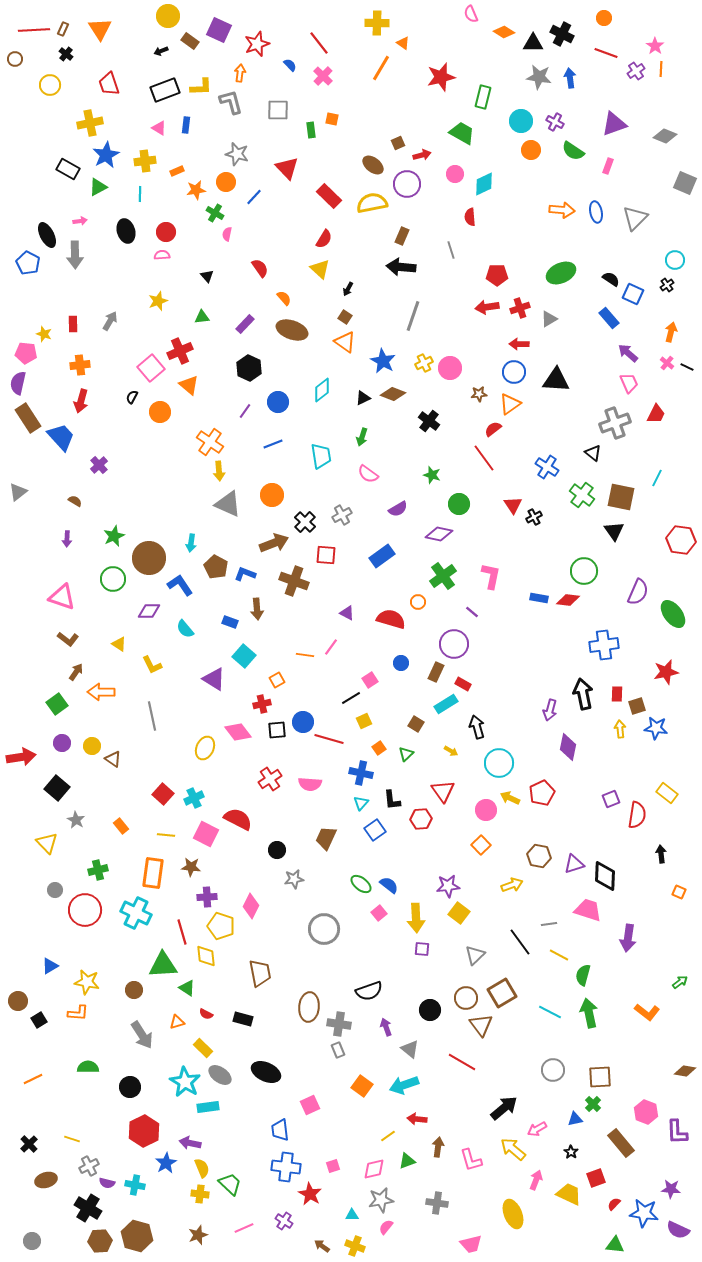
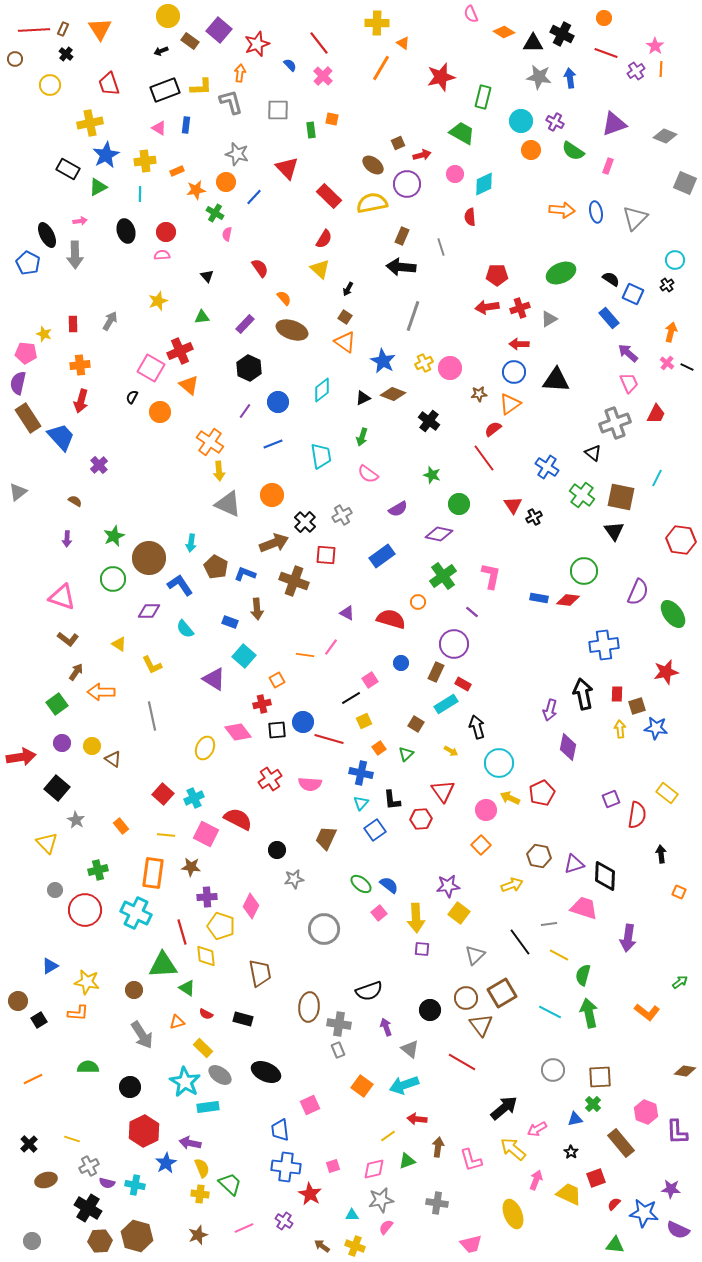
purple square at (219, 30): rotated 15 degrees clockwise
gray line at (451, 250): moved 10 px left, 3 px up
pink square at (151, 368): rotated 20 degrees counterclockwise
pink trapezoid at (588, 910): moved 4 px left, 2 px up
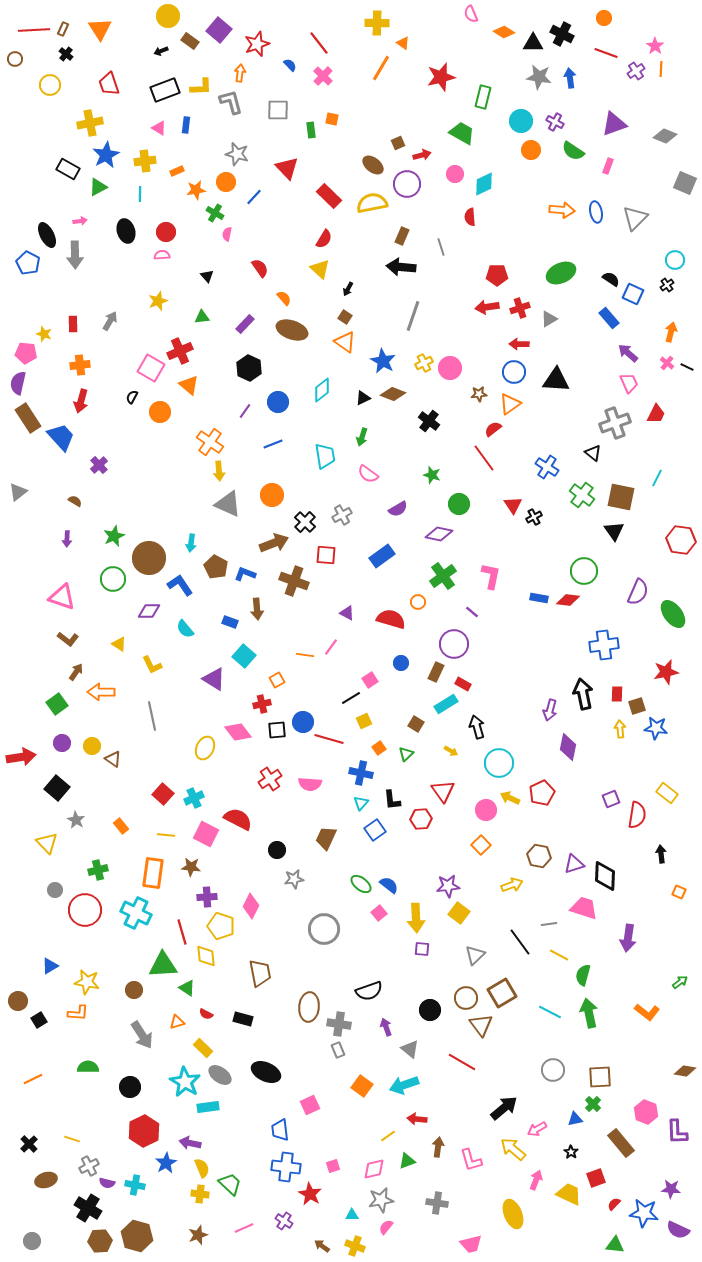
cyan trapezoid at (321, 456): moved 4 px right
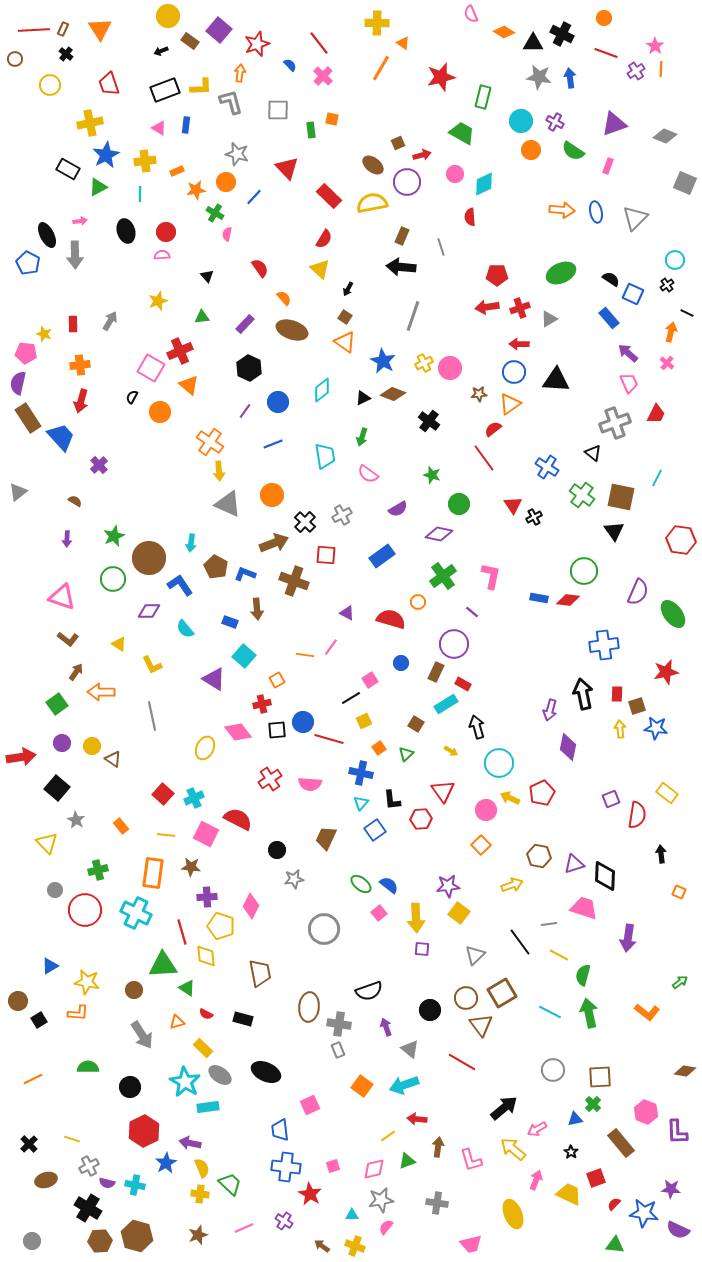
purple circle at (407, 184): moved 2 px up
black line at (687, 367): moved 54 px up
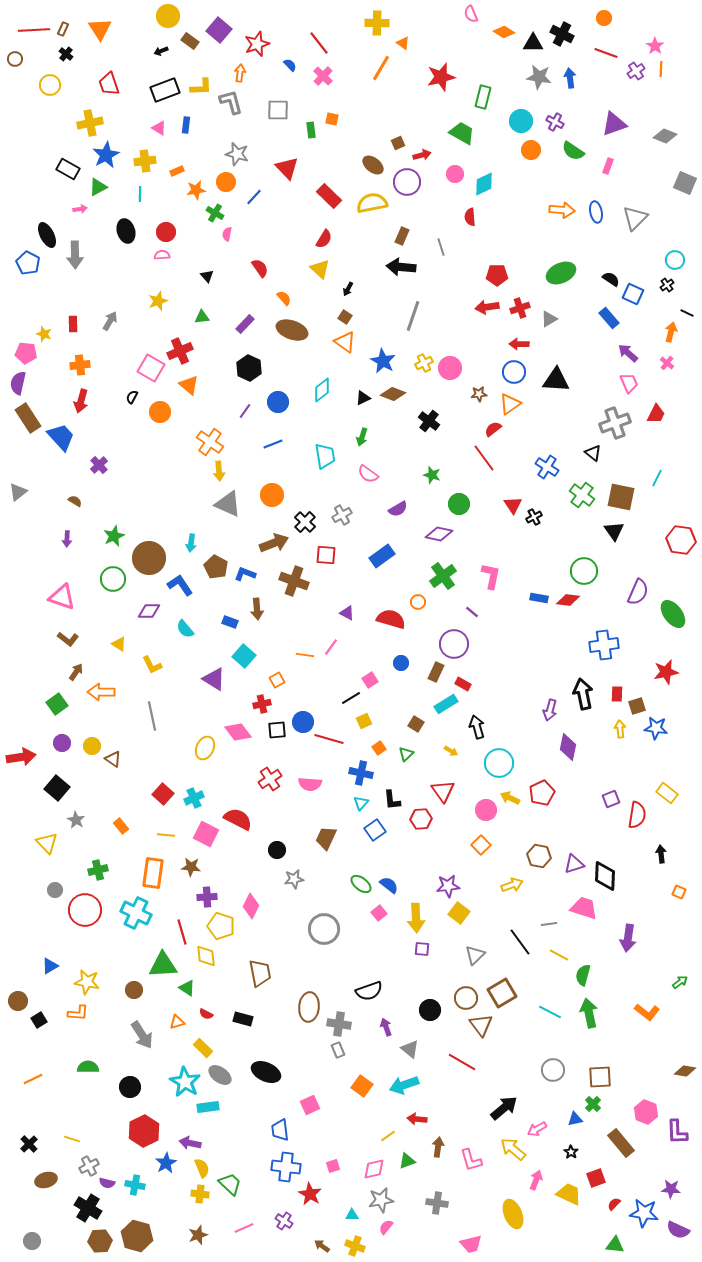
pink arrow at (80, 221): moved 12 px up
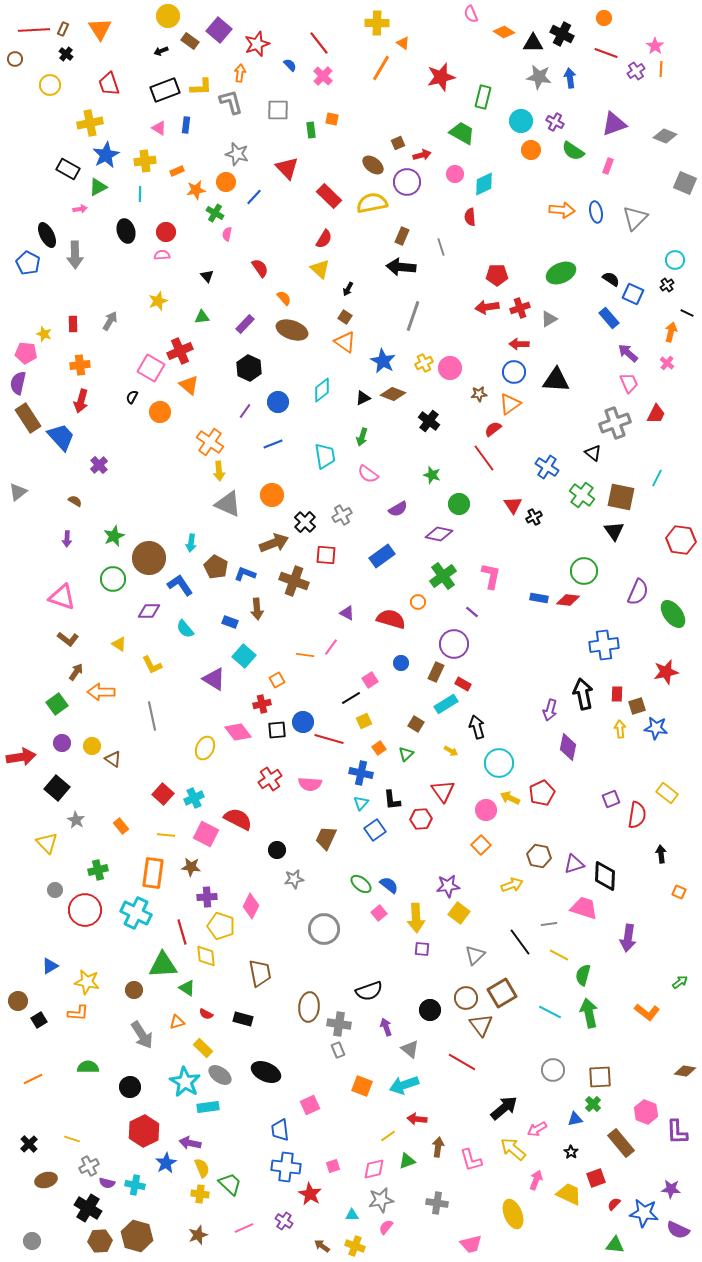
orange square at (362, 1086): rotated 15 degrees counterclockwise
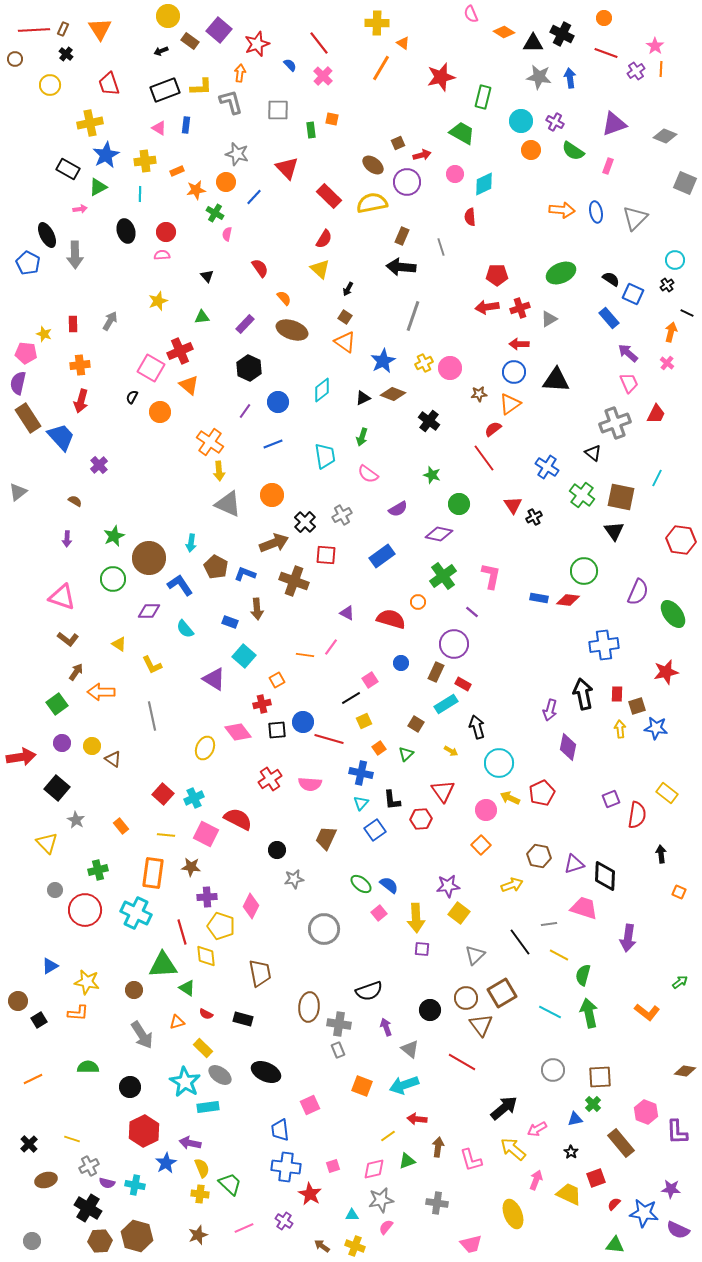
blue star at (383, 361): rotated 15 degrees clockwise
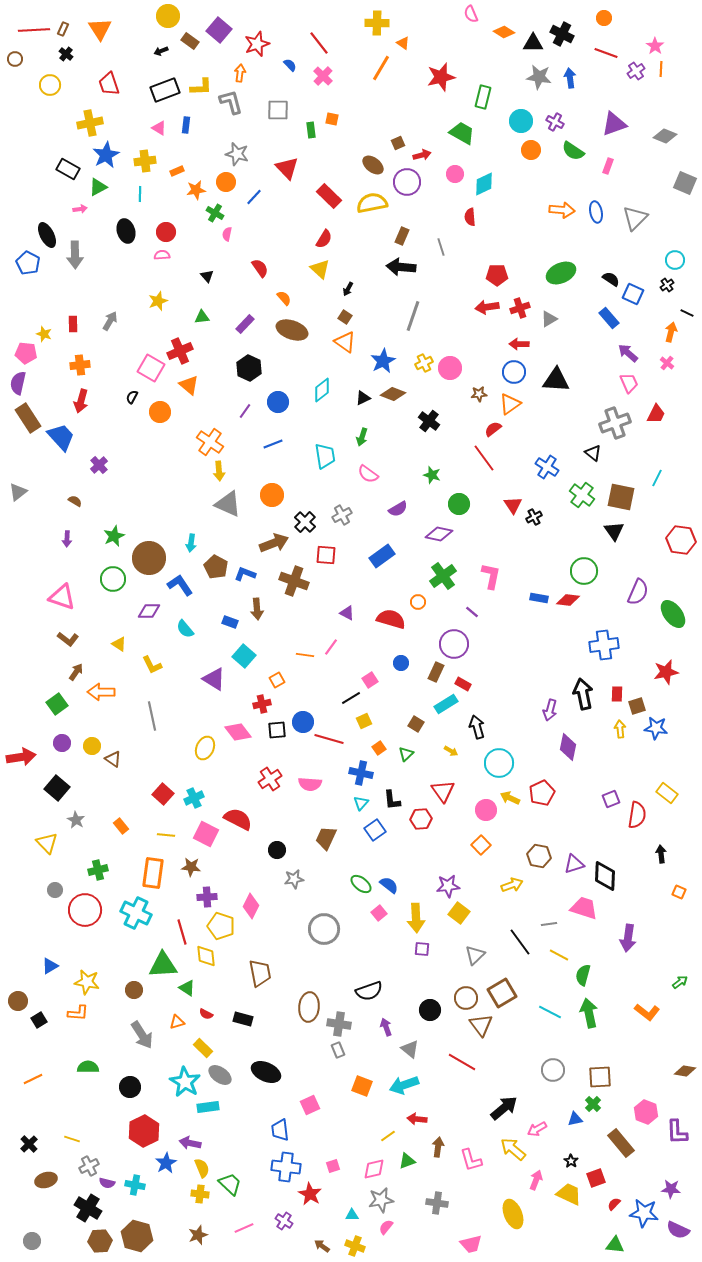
black star at (571, 1152): moved 9 px down
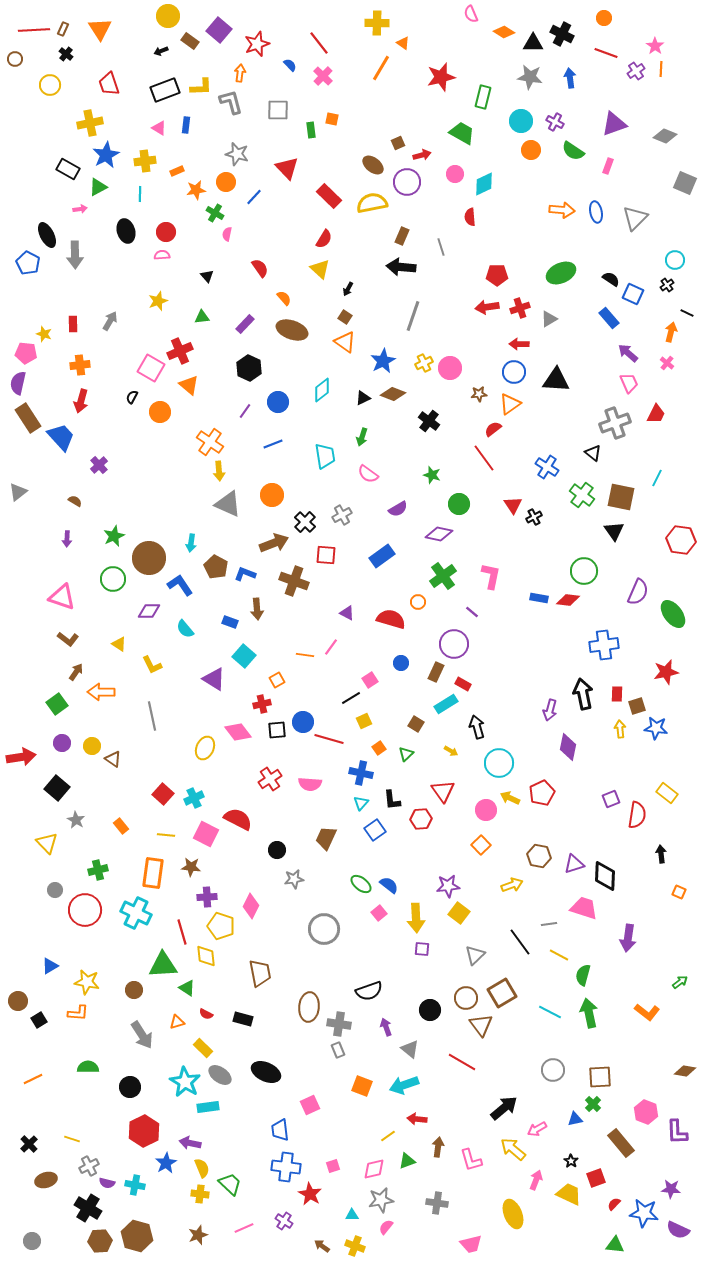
gray star at (539, 77): moved 9 px left
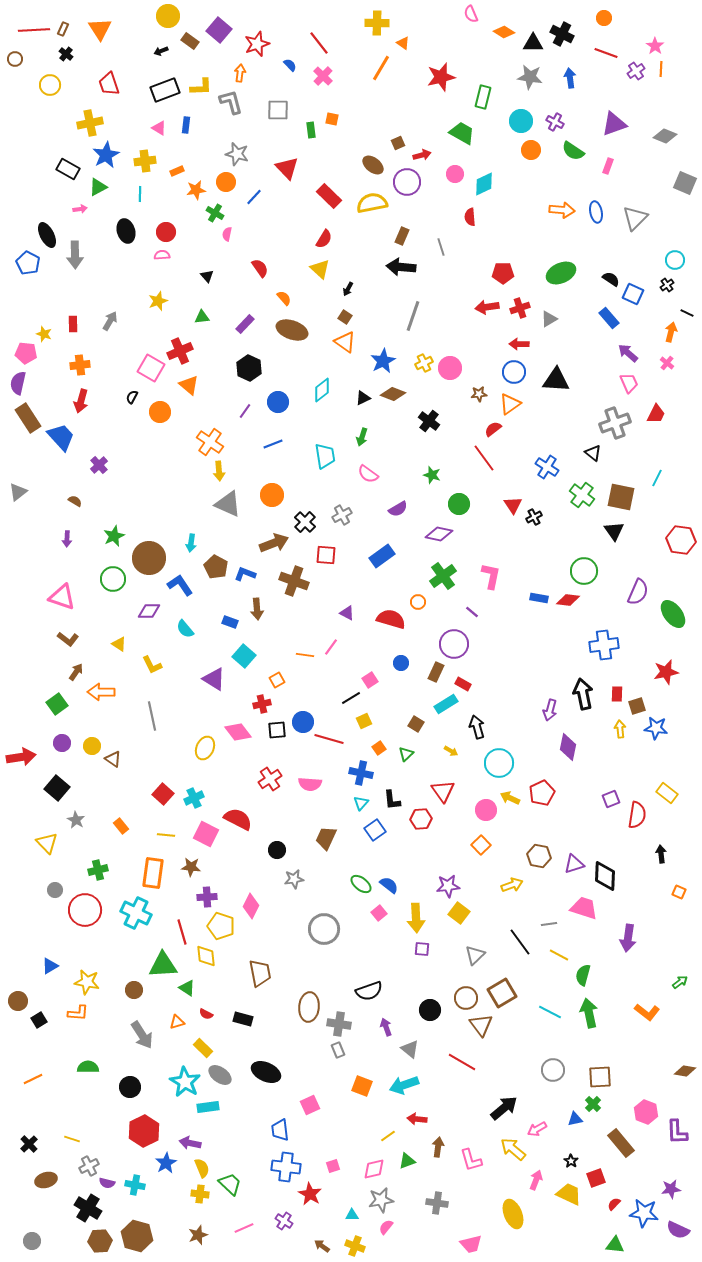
red pentagon at (497, 275): moved 6 px right, 2 px up
purple star at (671, 1189): rotated 12 degrees counterclockwise
